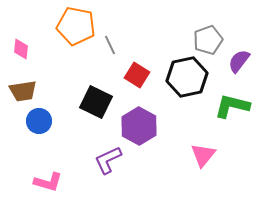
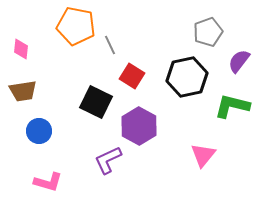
gray pentagon: moved 8 px up
red square: moved 5 px left, 1 px down
blue circle: moved 10 px down
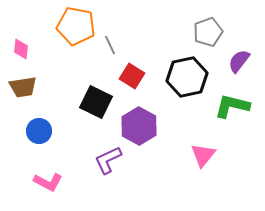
brown trapezoid: moved 4 px up
pink L-shape: rotated 12 degrees clockwise
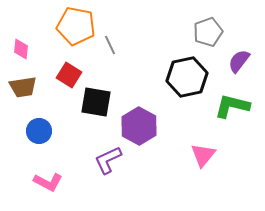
red square: moved 63 px left, 1 px up
black square: rotated 16 degrees counterclockwise
